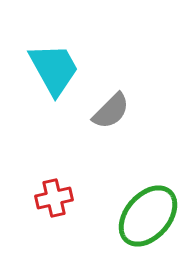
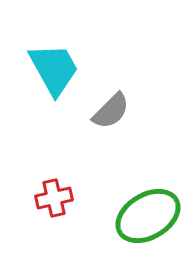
green ellipse: rotated 18 degrees clockwise
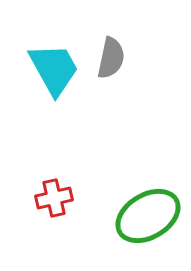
gray semicircle: moved 53 px up; rotated 33 degrees counterclockwise
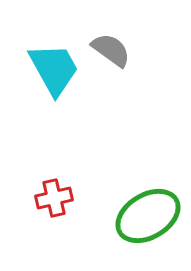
gray semicircle: moved 8 px up; rotated 66 degrees counterclockwise
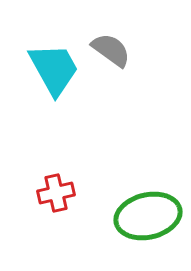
red cross: moved 2 px right, 5 px up
green ellipse: rotated 18 degrees clockwise
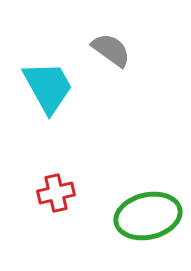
cyan trapezoid: moved 6 px left, 18 px down
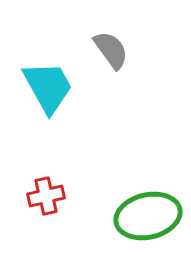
gray semicircle: rotated 18 degrees clockwise
red cross: moved 10 px left, 3 px down
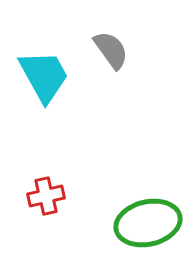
cyan trapezoid: moved 4 px left, 11 px up
green ellipse: moved 7 px down
